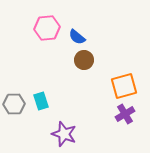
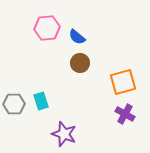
brown circle: moved 4 px left, 3 px down
orange square: moved 1 px left, 4 px up
purple cross: rotated 30 degrees counterclockwise
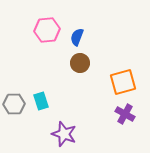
pink hexagon: moved 2 px down
blue semicircle: rotated 72 degrees clockwise
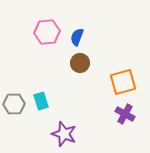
pink hexagon: moved 2 px down
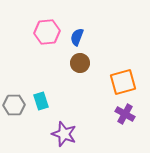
gray hexagon: moved 1 px down
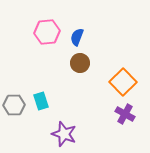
orange square: rotated 28 degrees counterclockwise
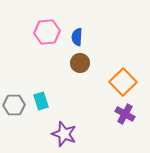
blue semicircle: rotated 18 degrees counterclockwise
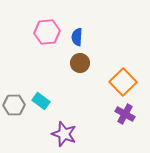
cyan rectangle: rotated 36 degrees counterclockwise
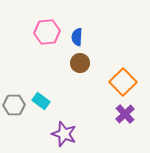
purple cross: rotated 18 degrees clockwise
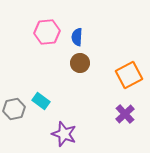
orange square: moved 6 px right, 7 px up; rotated 16 degrees clockwise
gray hexagon: moved 4 px down; rotated 10 degrees counterclockwise
